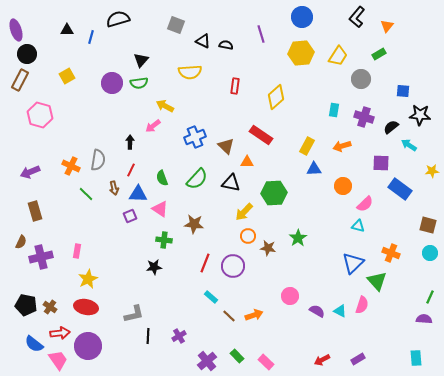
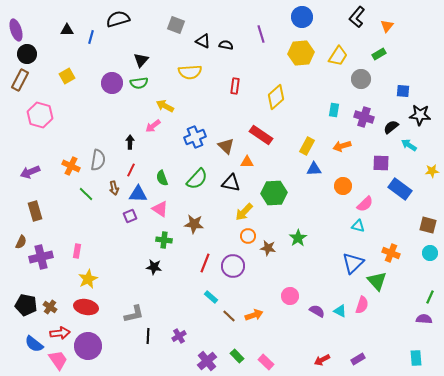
black star at (154, 267): rotated 14 degrees clockwise
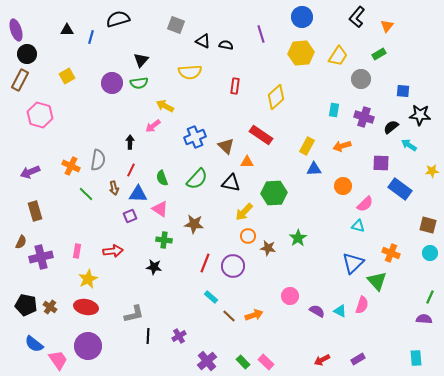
red arrow at (60, 333): moved 53 px right, 82 px up
green rectangle at (237, 356): moved 6 px right, 6 px down
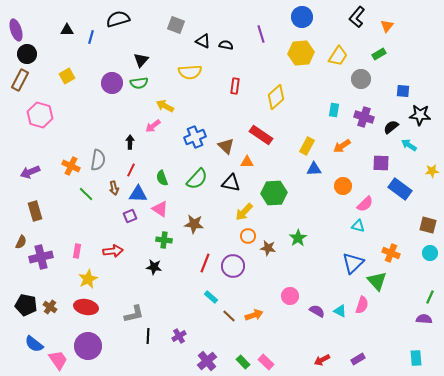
orange arrow at (342, 146): rotated 18 degrees counterclockwise
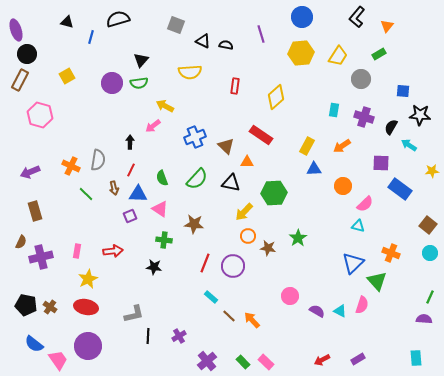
black triangle at (67, 30): moved 8 px up; rotated 16 degrees clockwise
black semicircle at (391, 127): rotated 21 degrees counterclockwise
brown square at (428, 225): rotated 24 degrees clockwise
orange arrow at (254, 315): moved 2 px left, 5 px down; rotated 114 degrees counterclockwise
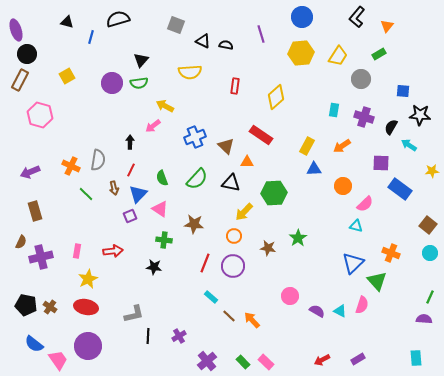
blue triangle at (138, 194): rotated 48 degrees counterclockwise
cyan triangle at (358, 226): moved 2 px left
orange circle at (248, 236): moved 14 px left
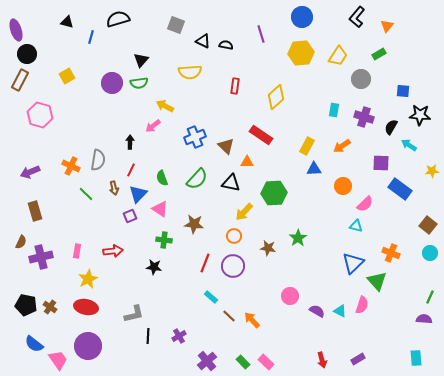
red arrow at (322, 360): rotated 77 degrees counterclockwise
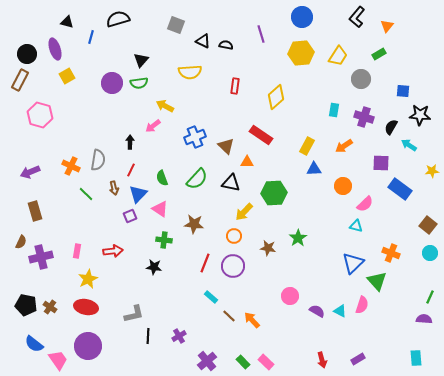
purple ellipse at (16, 30): moved 39 px right, 19 px down
orange arrow at (342, 146): moved 2 px right
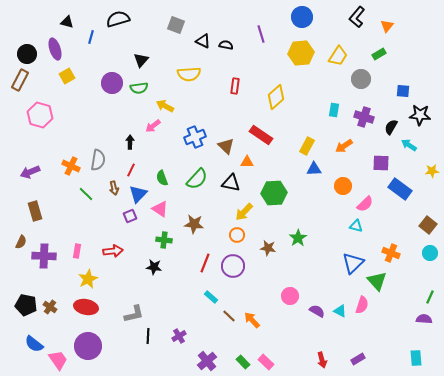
yellow semicircle at (190, 72): moved 1 px left, 2 px down
green semicircle at (139, 83): moved 5 px down
orange circle at (234, 236): moved 3 px right, 1 px up
purple cross at (41, 257): moved 3 px right, 1 px up; rotated 15 degrees clockwise
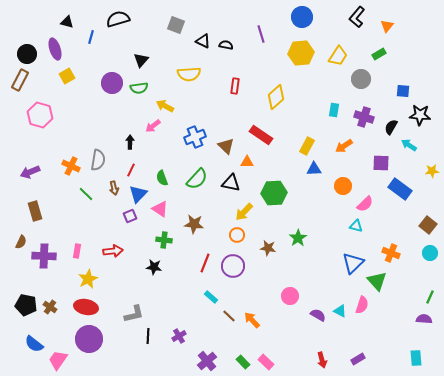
purple semicircle at (317, 311): moved 1 px right, 4 px down
purple circle at (88, 346): moved 1 px right, 7 px up
pink trapezoid at (58, 360): rotated 110 degrees counterclockwise
